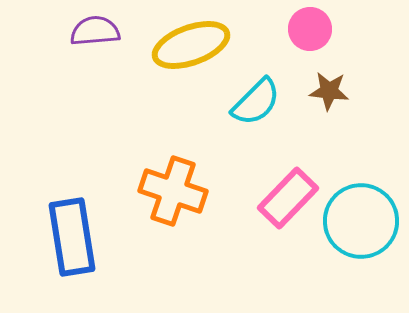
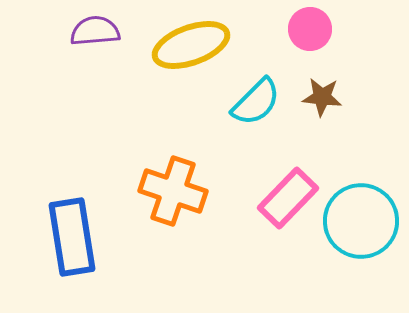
brown star: moved 7 px left, 6 px down
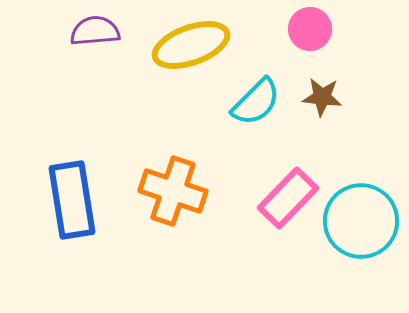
blue rectangle: moved 37 px up
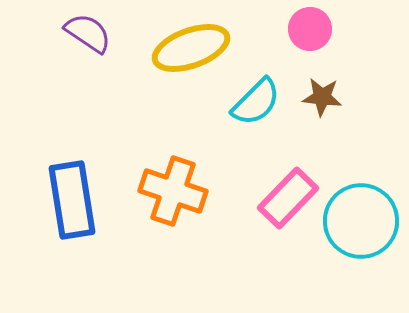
purple semicircle: moved 7 px left, 2 px down; rotated 39 degrees clockwise
yellow ellipse: moved 3 px down
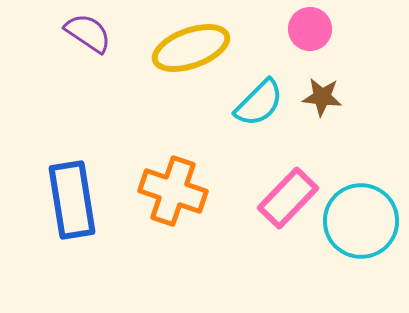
cyan semicircle: moved 3 px right, 1 px down
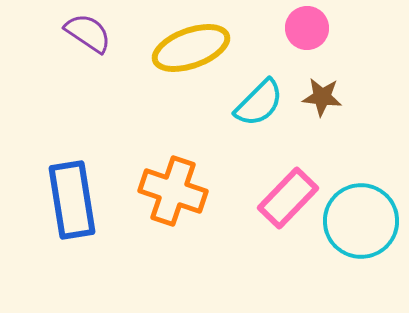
pink circle: moved 3 px left, 1 px up
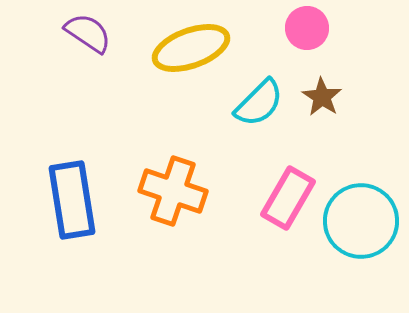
brown star: rotated 27 degrees clockwise
pink rectangle: rotated 14 degrees counterclockwise
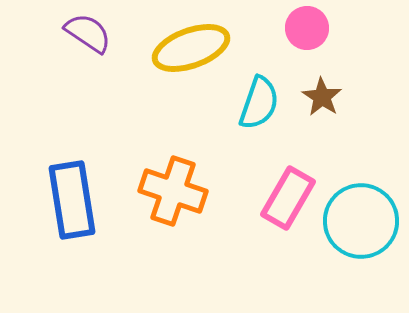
cyan semicircle: rotated 26 degrees counterclockwise
